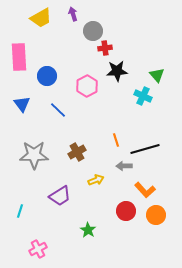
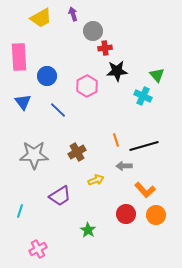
blue triangle: moved 1 px right, 2 px up
black line: moved 1 px left, 3 px up
red circle: moved 3 px down
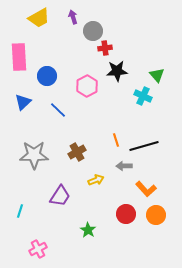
purple arrow: moved 3 px down
yellow trapezoid: moved 2 px left
blue triangle: rotated 24 degrees clockwise
orange L-shape: moved 1 px right, 1 px up
purple trapezoid: rotated 25 degrees counterclockwise
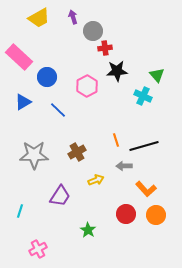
pink rectangle: rotated 44 degrees counterclockwise
blue circle: moved 1 px down
blue triangle: rotated 12 degrees clockwise
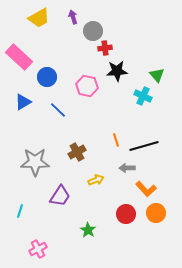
pink hexagon: rotated 20 degrees counterclockwise
gray star: moved 1 px right, 7 px down
gray arrow: moved 3 px right, 2 px down
orange circle: moved 2 px up
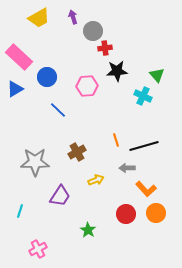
pink hexagon: rotated 15 degrees counterclockwise
blue triangle: moved 8 px left, 13 px up
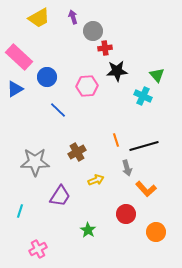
gray arrow: rotated 105 degrees counterclockwise
orange circle: moved 19 px down
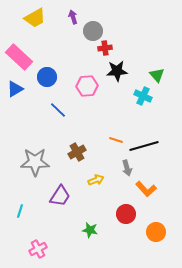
yellow trapezoid: moved 4 px left
orange line: rotated 56 degrees counterclockwise
green star: moved 2 px right; rotated 21 degrees counterclockwise
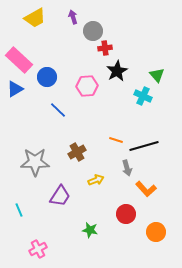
pink rectangle: moved 3 px down
black star: rotated 25 degrees counterclockwise
cyan line: moved 1 px left, 1 px up; rotated 40 degrees counterclockwise
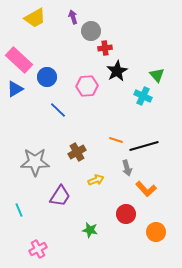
gray circle: moved 2 px left
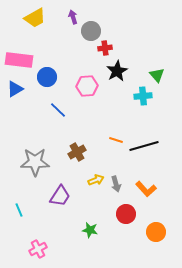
pink rectangle: rotated 36 degrees counterclockwise
cyan cross: rotated 30 degrees counterclockwise
gray arrow: moved 11 px left, 16 px down
